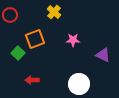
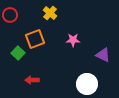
yellow cross: moved 4 px left, 1 px down
white circle: moved 8 px right
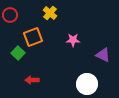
orange square: moved 2 px left, 2 px up
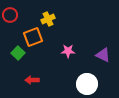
yellow cross: moved 2 px left, 6 px down; rotated 24 degrees clockwise
pink star: moved 5 px left, 11 px down
